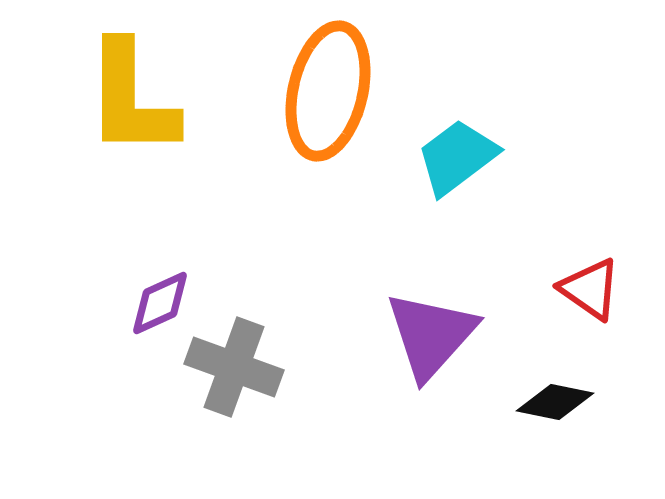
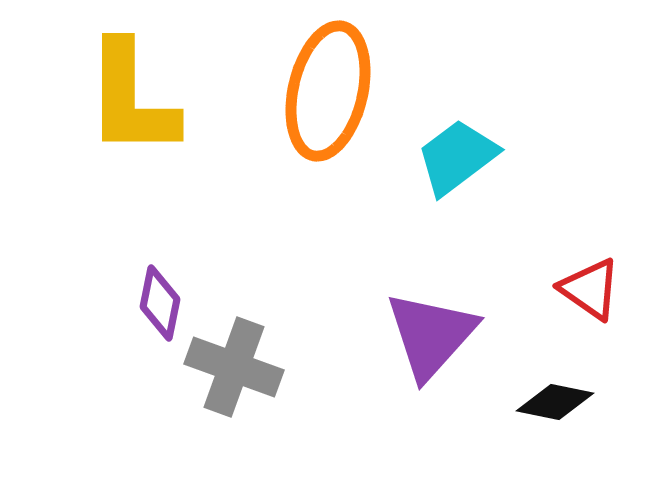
purple diamond: rotated 54 degrees counterclockwise
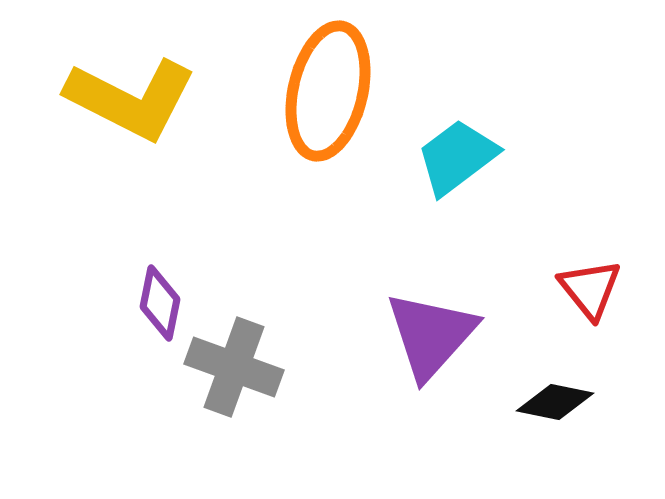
yellow L-shape: rotated 63 degrees counterclockwise
red triangle: rotated 16 degrees clockwise
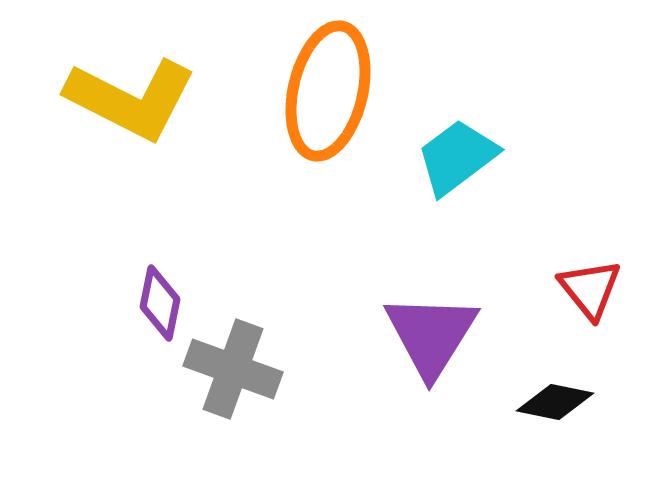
purple triangle: rotated 10 degrees counterclockwise
gray cross: moved 1 px left, 2 px down
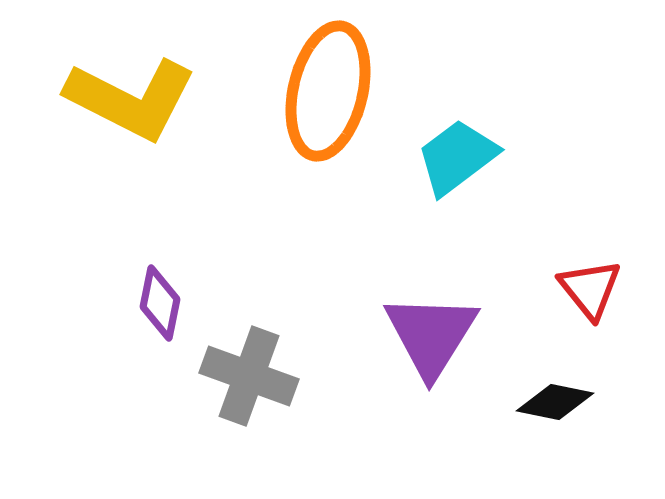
gray cross: moved 16 px right, 7 px down
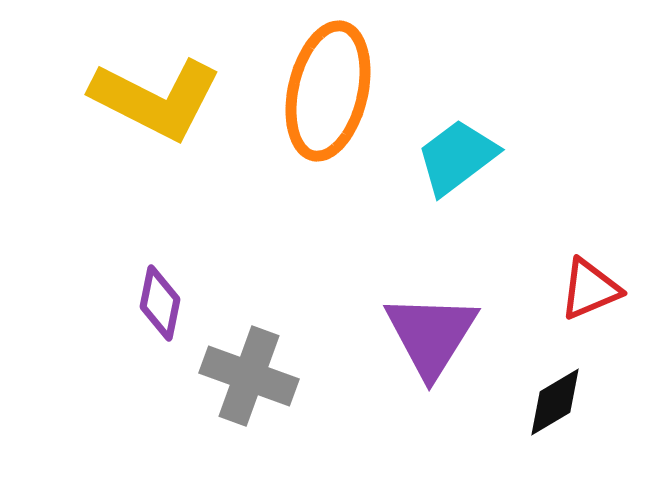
yellow L-shape: moved 25 px right
red triangle: rotated 46 degrees clockwise
black diamond: rotated 42 degrees counterclockwise
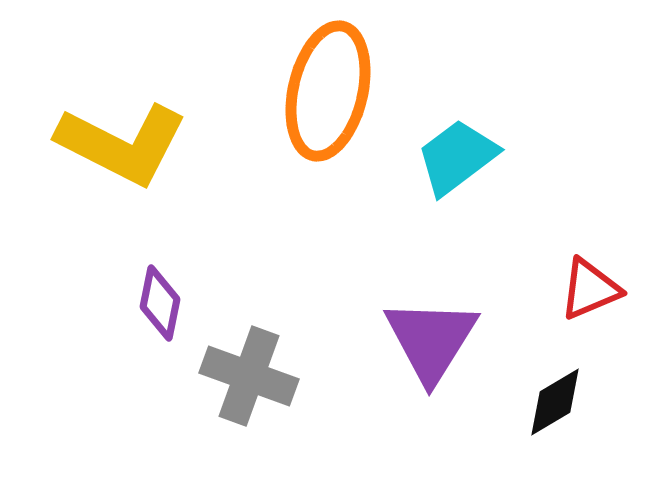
yellow L-shape: moved 34 px left, 45 px down
purple triangle: moved 5 px down
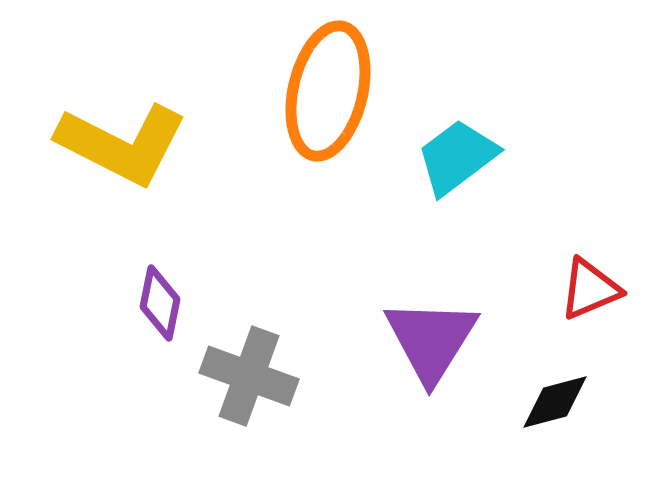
black diamond: rotated 16 degrees clockwise
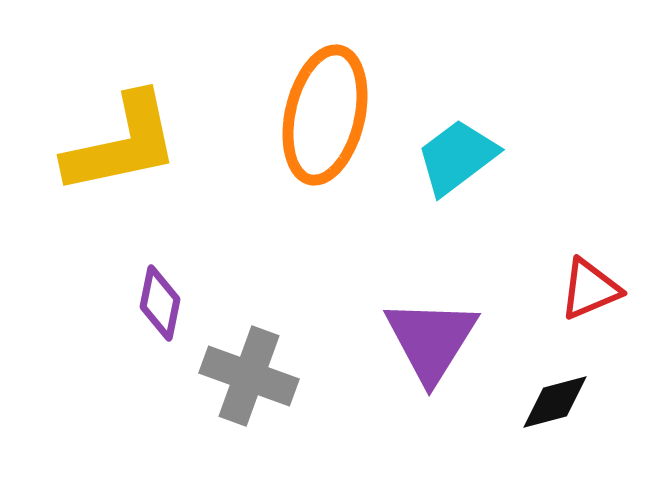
orange ellipse: moved 3 px left, 24 px down
yellow L-shape: rotated 39 degrees counterclockwise
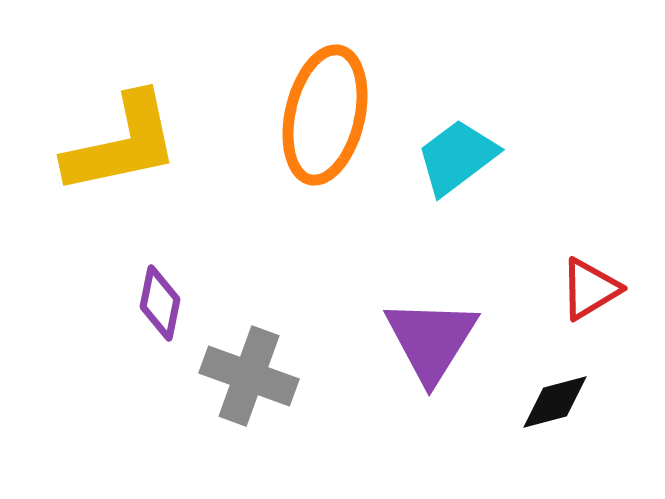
red triangle: rotated 8 degrees counterclockwise
